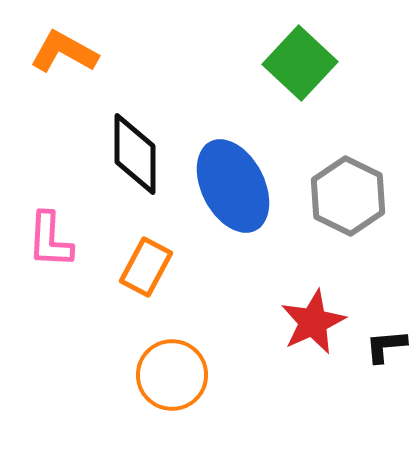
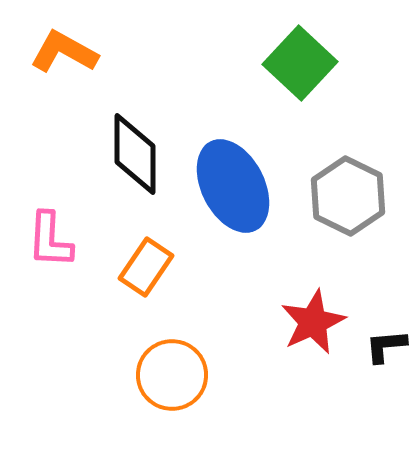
orange rectangle: rotated 6 degrees clockwise
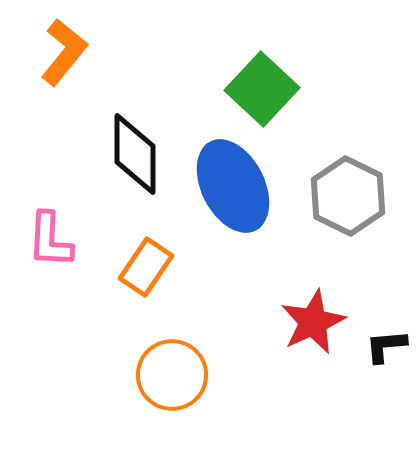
orange L-shape: rotated 100 degrees clockwise
green square: moved 38 px left, 26 px down
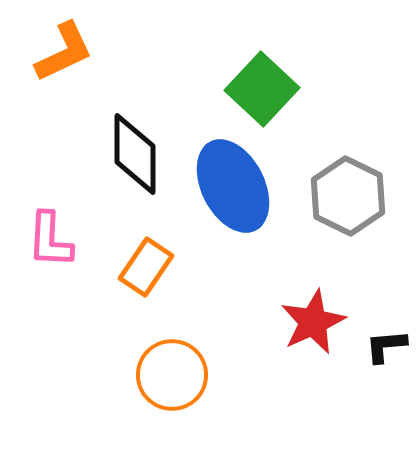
orange L-shape: rotated 26 degrees clockwise
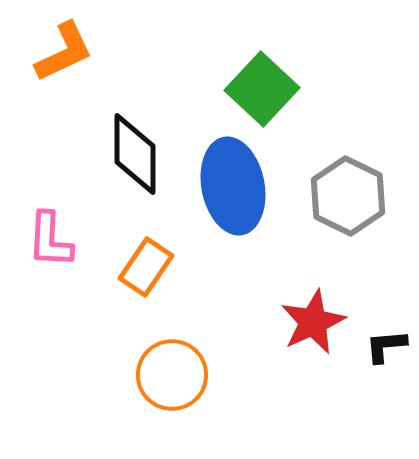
blue ellipse: rotated 16 degrees clockwise
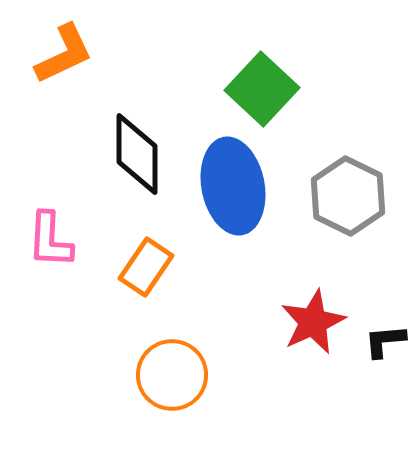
orange L-shape: moved 2 px down
black diamond: moved 2 px right
black L-shape: moved 1 px left, 5 px up
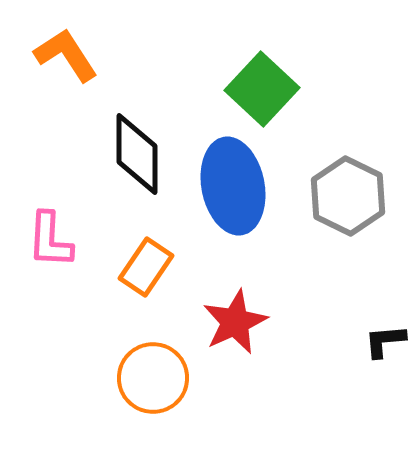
orange L-shape: moved 2 px right, 1 px down; rotated 98 degrees counterclockwise
red star: moved 78 px left
orange circle: moved 19 px left, 3 px down
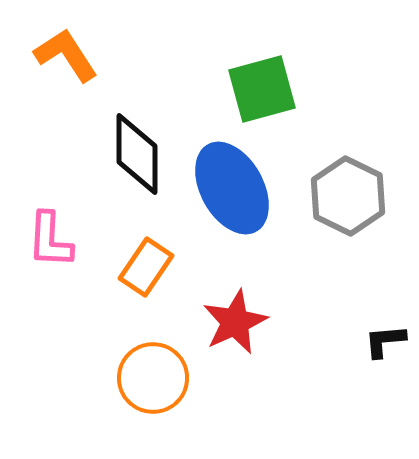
green square: rotated 32 degrees clockwise
blue ellipse: moved 1 px left, 2 px down; rotated 18 degrees counterclockwise
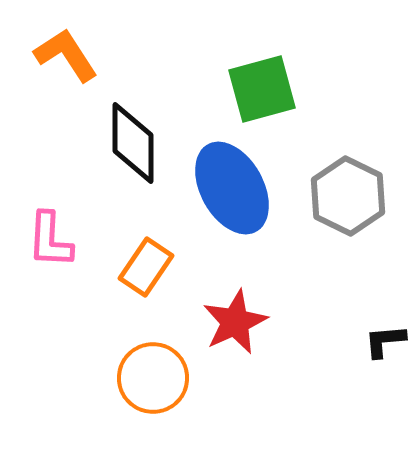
black diamond: moved 4 px left, 11 px up
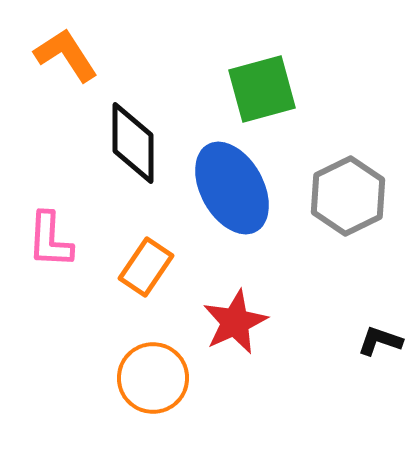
gray hexagon: rotated 8 degrees clockwise
black L-shape: moved 5 px left; rotated 24 degrees clockwise
